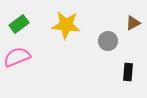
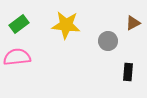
pink semicircle: rotated 16 degrees clockwise
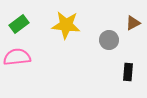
gray circle: moved 1 px right, 1 px up
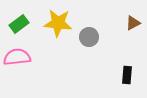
yellow star: moved 8 px left, 2 px up
gray circle: moved 20 px left, 3 px up
black rectangle: moved 1 px left, 3 px down
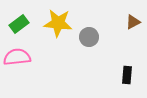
brown triangle: moved 1 px up
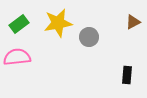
yellow star: rotated 16 degrees counterclockwise
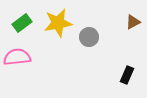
green rectangle: moved 3 px right, 1 px up
black rectangle: rotated 18 degrees clockwise
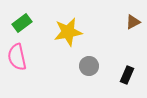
yellow star: moved 10 px right, 9 px down
gray circle: moved 29 px down
pink semicircle: rotated 96 degrees counterclockwise
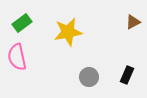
gray circle: moved 11 px down
